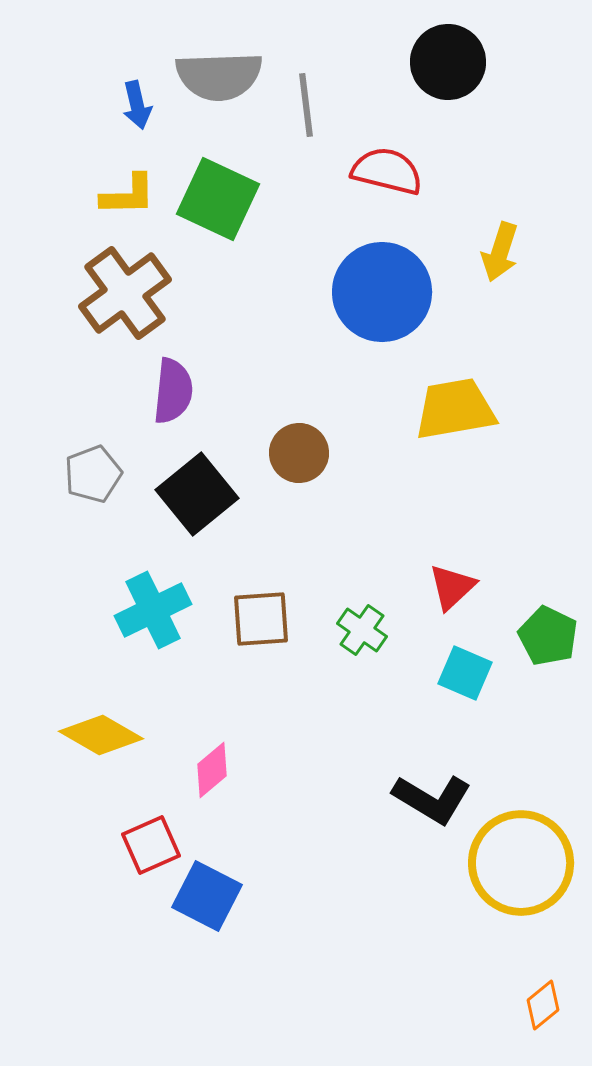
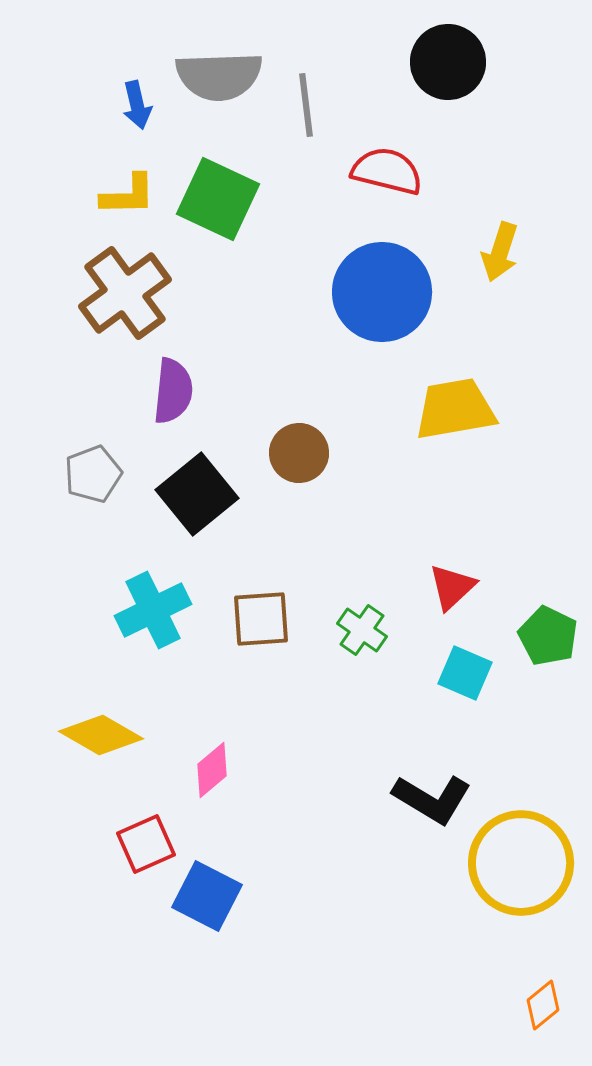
red square: moved 5 px left, 1 px up
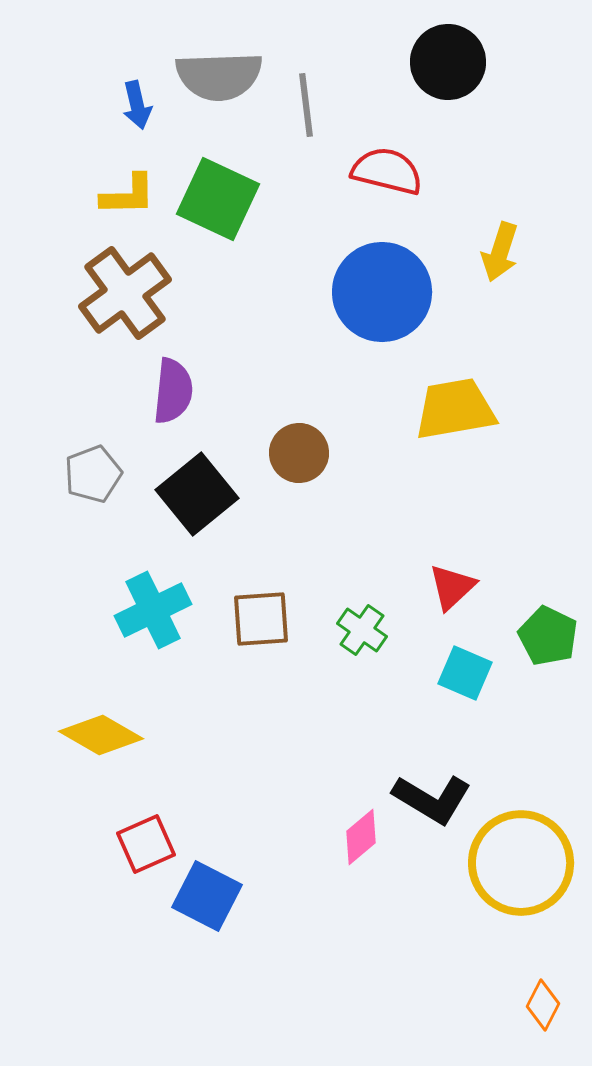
pink diamond: moved 149 px right, 67 px down
orange diamond: rotated 24 degrees counterclockwise
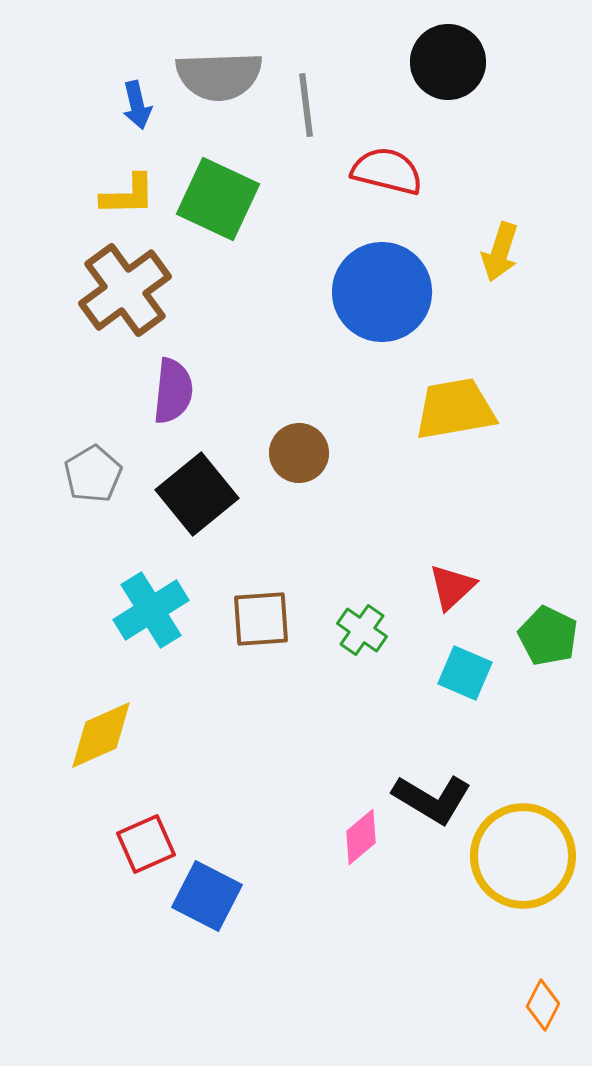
brown cross: moved 3 px up
gray pentagon: rotated 10 degrees counterclockwise
cyan cross: moved 2 px left; rotated 6 degrees counterclockwise
yellow diamond: rotated 54 degrees counterclockwise
yellow circle: moved 2 px right, 7 px up
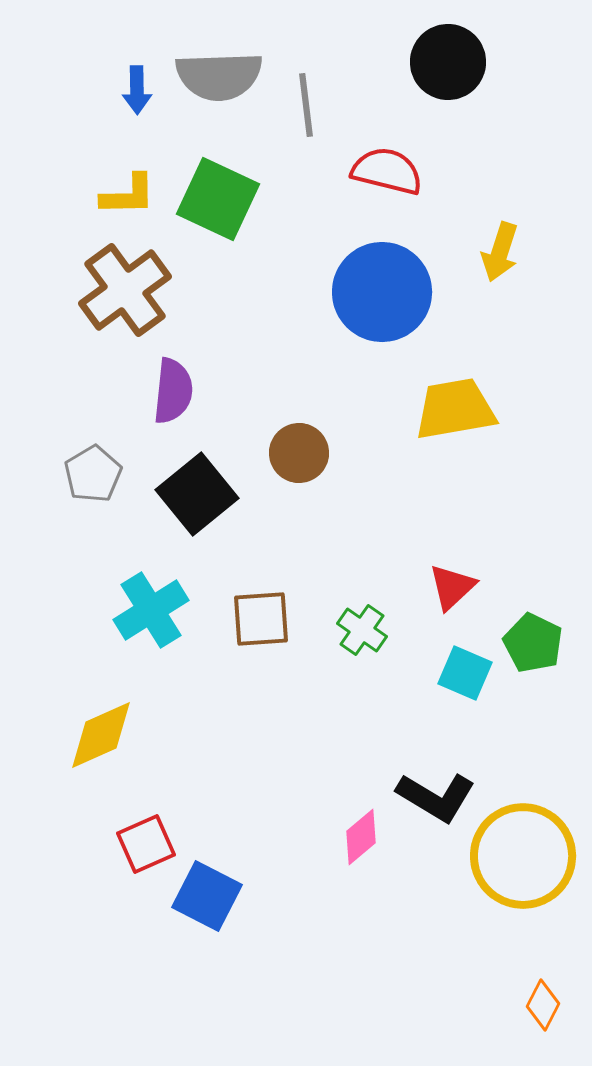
blue arrow: moved 15 px up; rotated 12 degrees clockwise
green pentagon: moved 15 px left, 7 px down
black L-shape: moved 4 px right, 2 px up
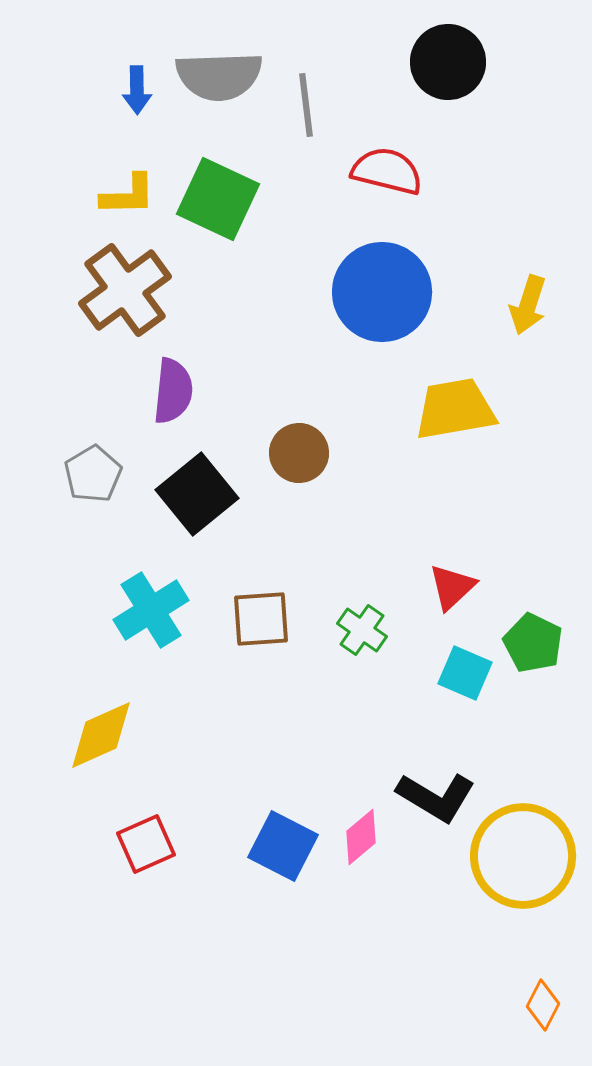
yellow arrow: moved 28 px right, 53 px down
blue square: moved 76 px right, 50 px up
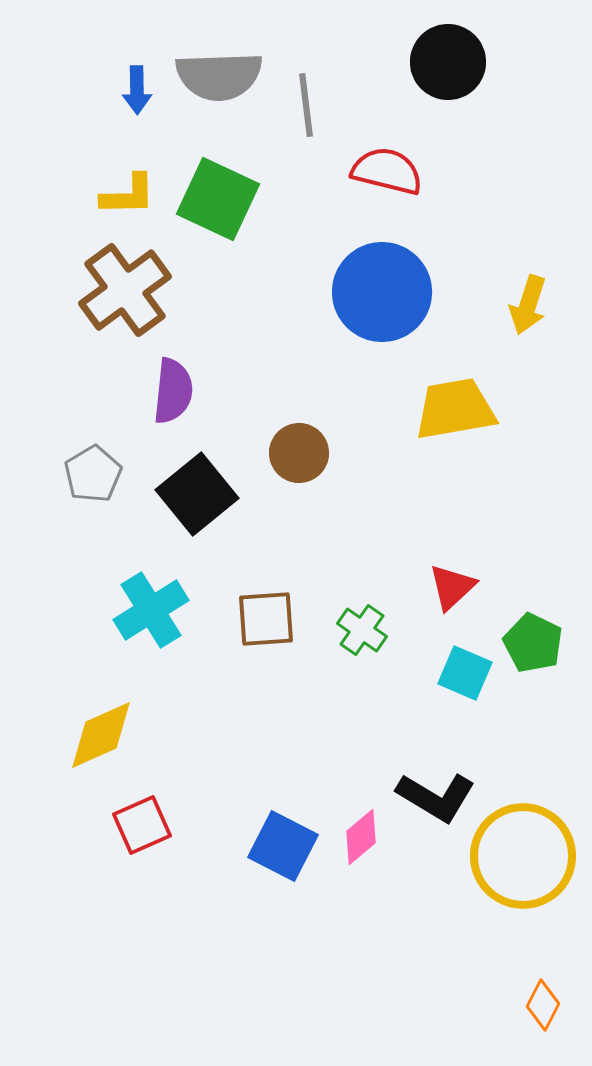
brown square: moved 5 px right
red square: moved 4 px left, 19 px up
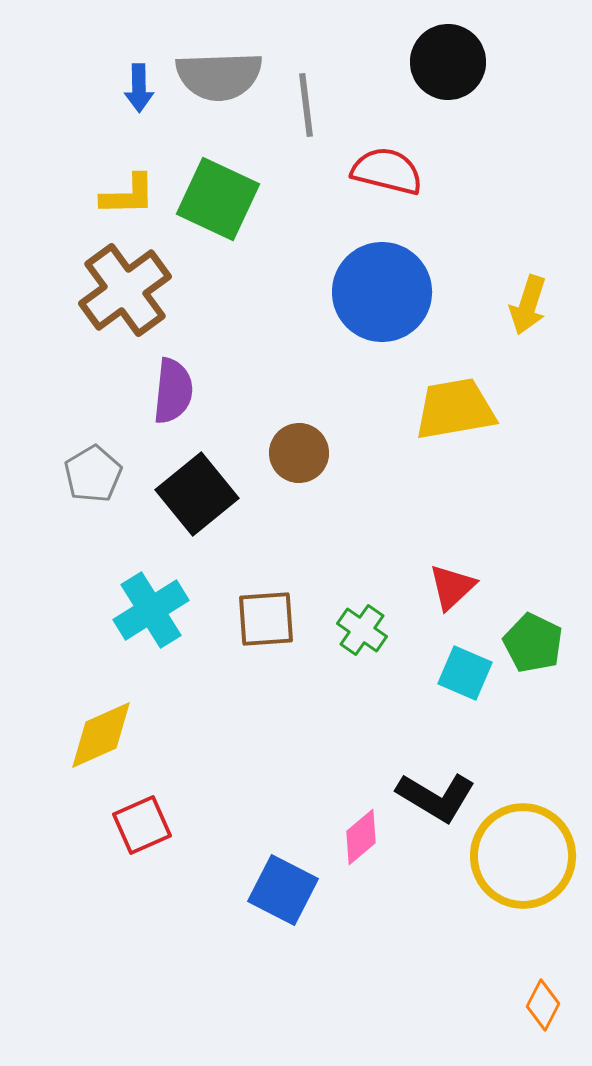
blue arrow: moved 2 px right, 2 px up
blue square: moved 44 px down
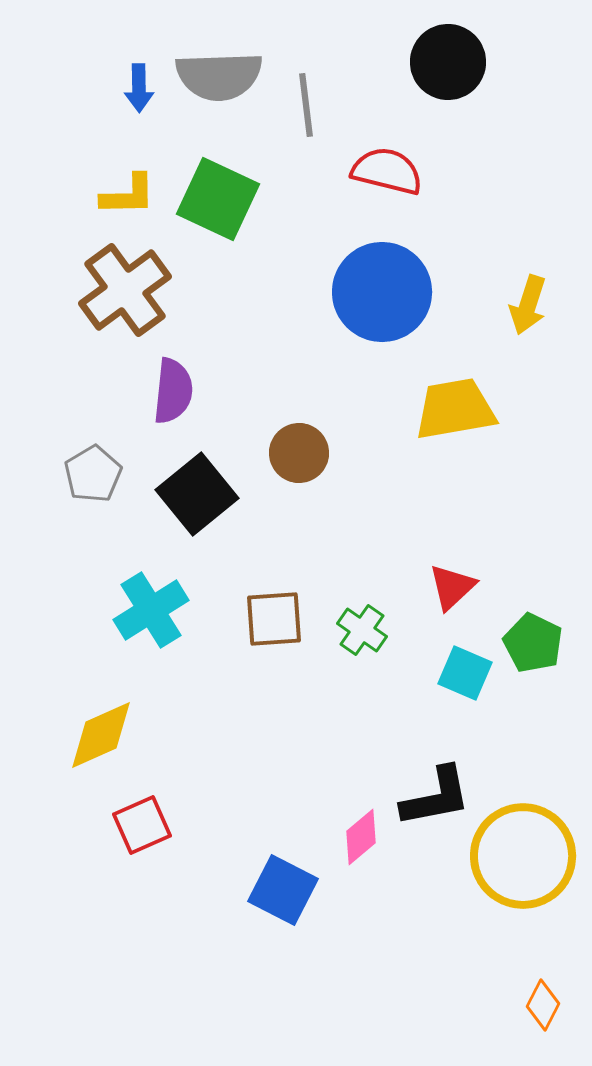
brown square: moved 8 px right
black L-shape: rotated 42 degrees counterclockwise
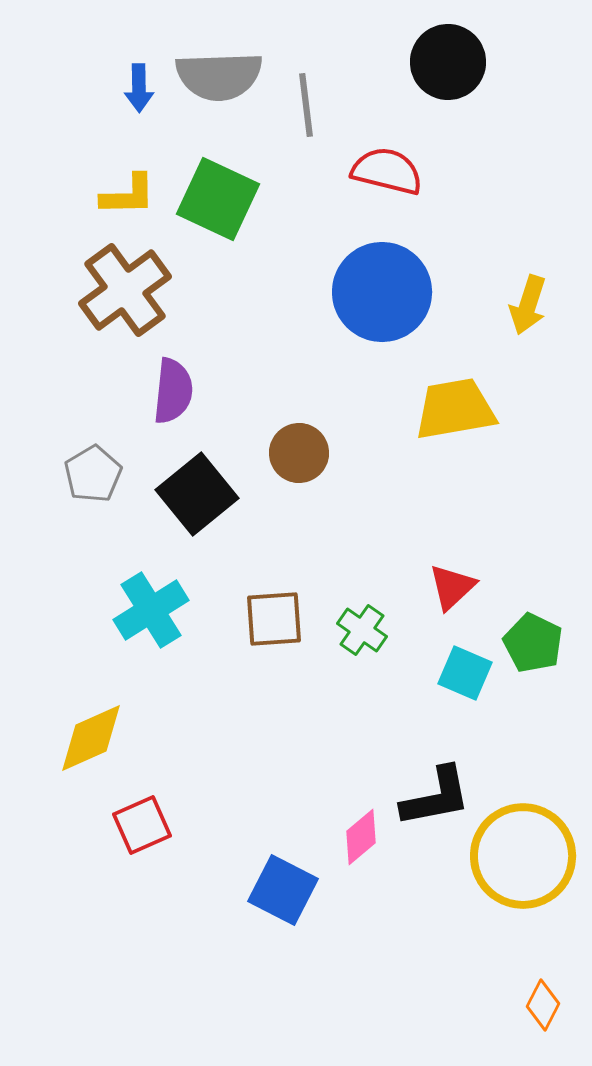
yellow diamond: moved 10 px left, 3 px down
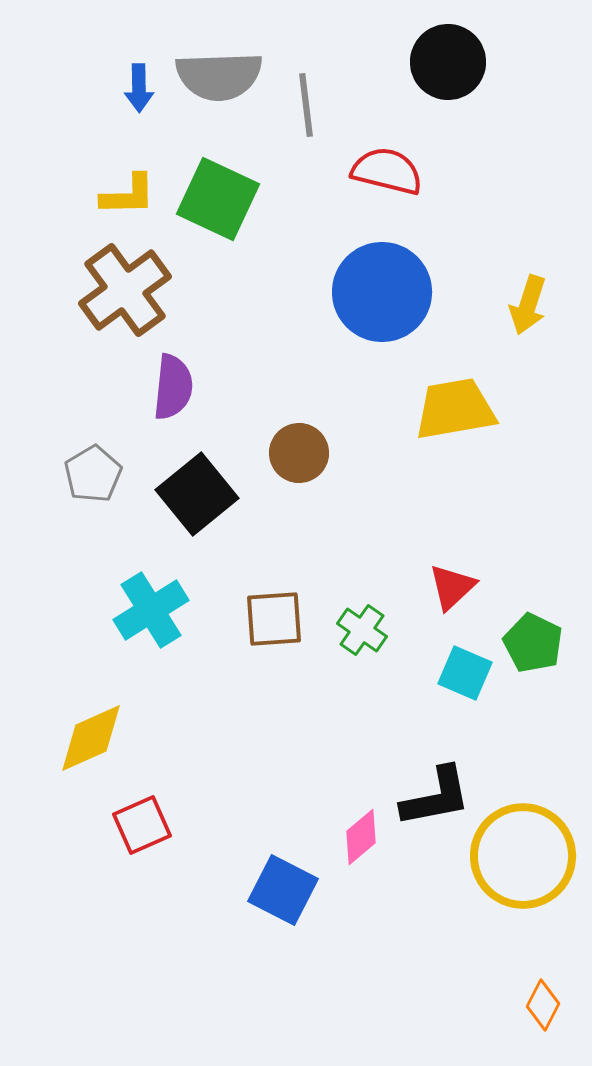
purple semicircle: moved 4 px up
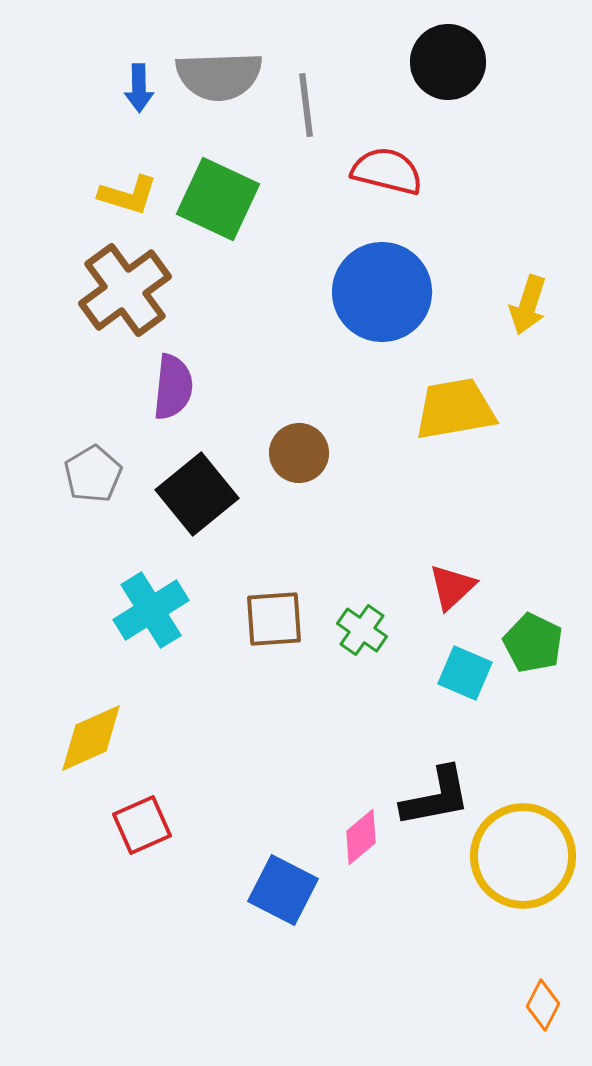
yellow L-shape: rotated 18 degrees clockwise
